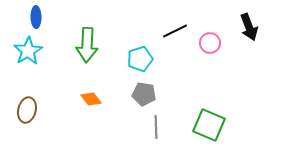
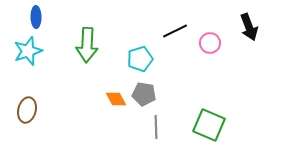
cyan star: rotated 12 degrees clockwise
orange diamond: moved 25 px right; rotated 10 degrees clockwise
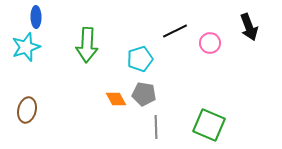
cyan star: moved 2 px left, 4 px up
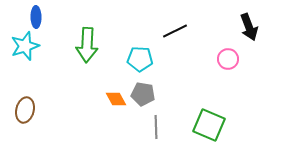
pink circle: moved 18 px right, 16 px down
cyan star: moved 1 px left, 1 px up
cyan pentagon: rotated 20 degrees clockwise
gray pentagon: moved 1 px left
brown ellipse: moved 2 px left
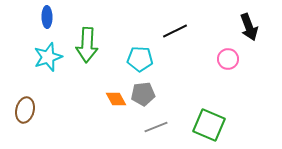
blue ellipse: moved 11 px right
cyan star: moved 23 px right, 11 px down
gray pentagon: rotated 15 degrees counterclockwise
gray line: rotated 70 degrees clockwise
